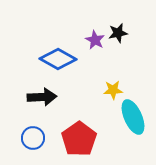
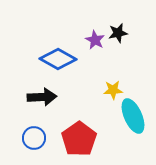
cyan ellipse: moved 1 px up
blue circle: moved 1 px right
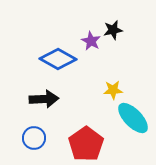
black star: moved 5 px left, 3 px up
purple star: moved 4 px left, 1 px down
black arrow: moved 2 px right, 2 px down
cyan ellipse: moved 2 px down; rotated 20 degrees counterclockwise
red pentagon: moved 7 px right, 5 px down
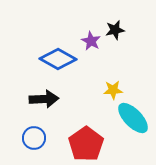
black star: moved 2 px right
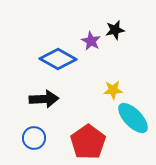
red pentagon: moved 2 px right, 2 px up
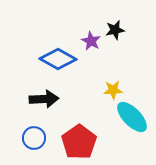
cyan ellipse: moved 1 px left, 1 px up
red pentagon: moved 9 px left
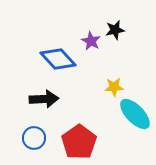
blue diamond: rotated 18 degrees clockwise
yellow star: moved 1 px right, 3 px up
cyan ellipse: moved 3 px right, 3 px up
